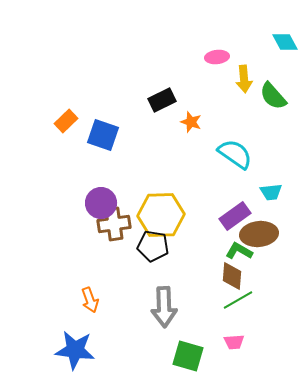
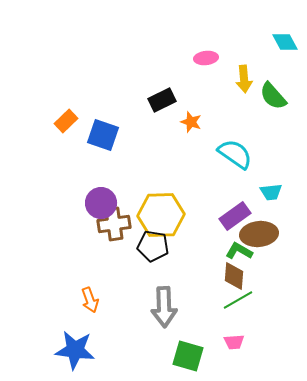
pink ellipse: moved 11 px left, 1 px down
brown diamond: moved 2 px right
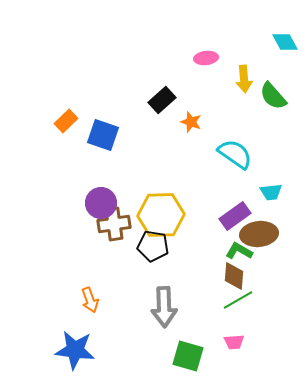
black rectangle: rotated 16 degrees counterclockwise
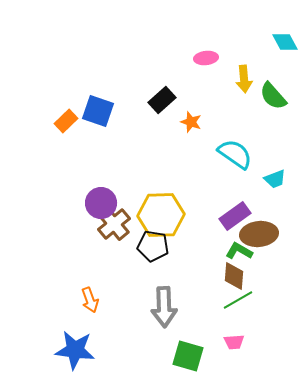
blue square: moved 5 px left, 24 px up
cyan trapezoid: moved 4 px right, 13 px up; rotated 15 degrees counterclockwise
brown cross: rotated 32 degrees counterclockwise
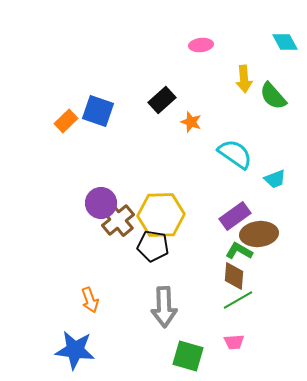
pink ellipse: moved 5 px left, 13 px up
brown cross: moved 4 px right, 4 px up
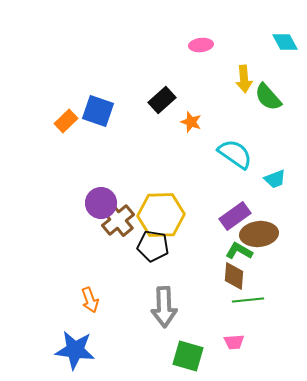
green semicircle: moved 5 px left, 1 px down
green line: moved 10 px right; rotated 24 degrees clockwise
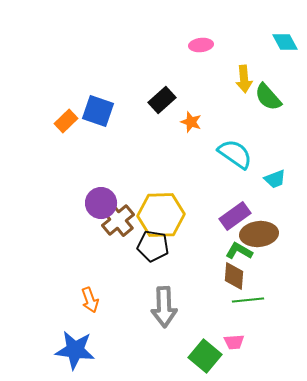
green square: moved 17 px right; rotated 24 degrees clockwise
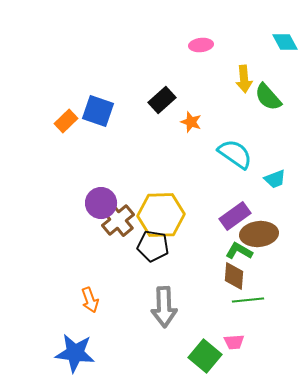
blue star: moved 3 px down
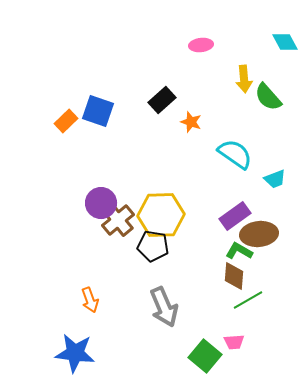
green line: rotated 24 degrees counterclockwise
gray arrow: rotated 21 degrees counterclockwise
